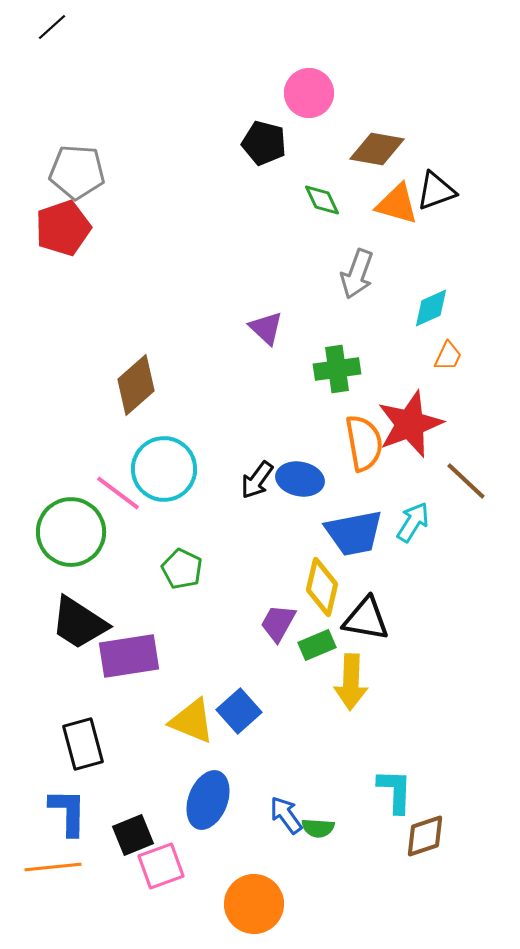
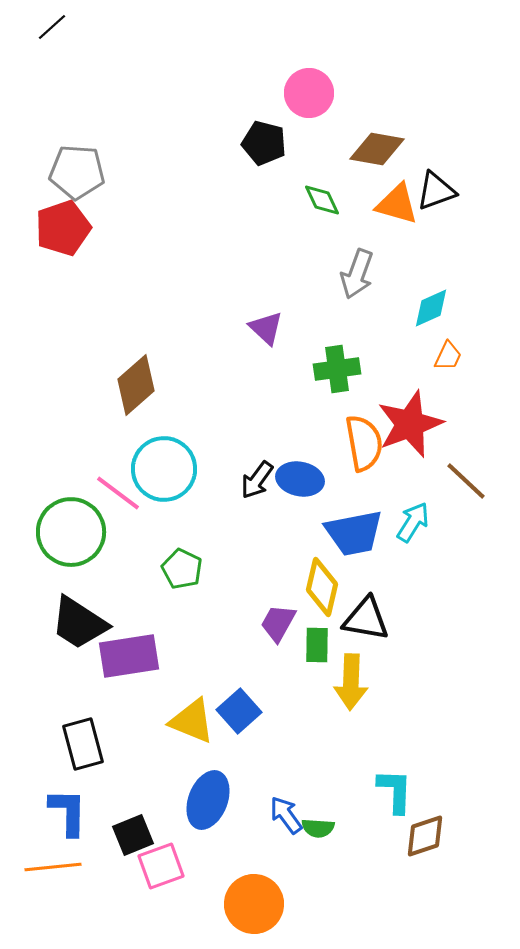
green rectangle at (317, 645): rotated 66 degrees counterclockwise
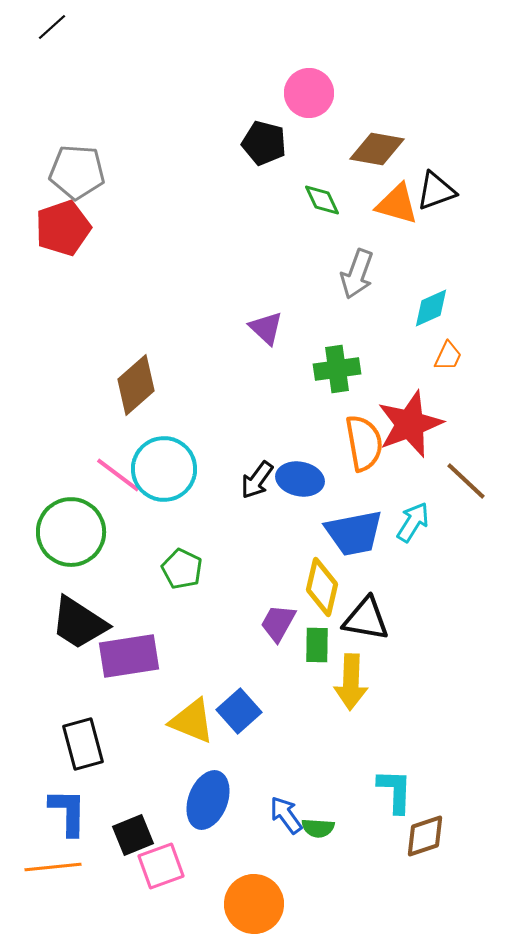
pink line at (118, 493): moved 18 px up
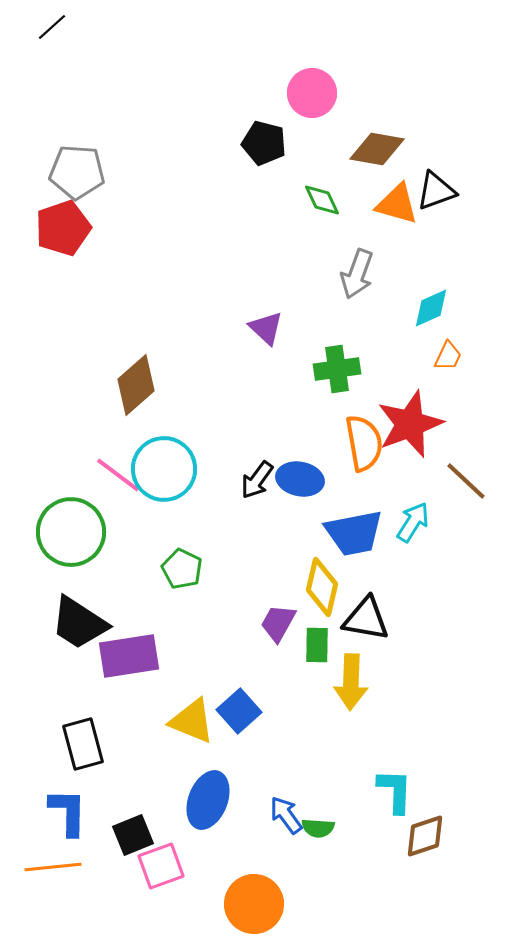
pink circle at (309, 93): moved 3 px right
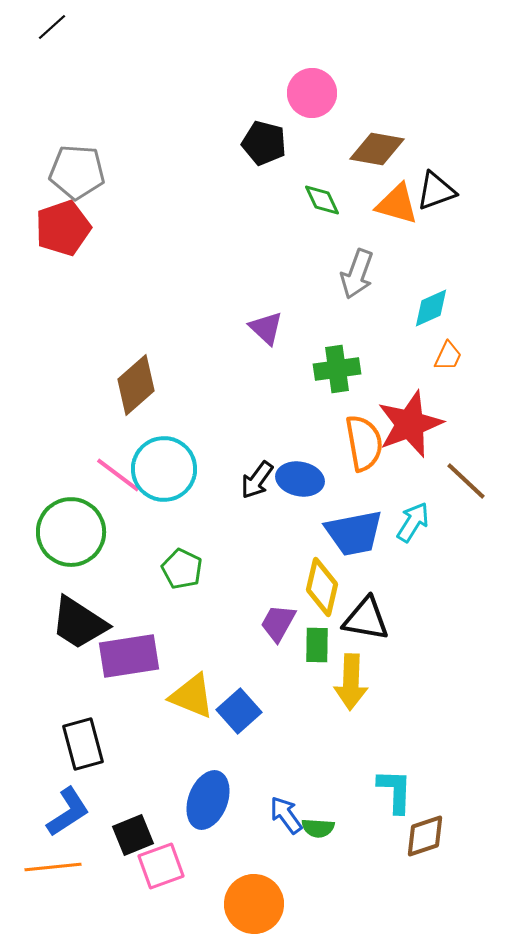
yellow triangle at (192, 721): moved 25 px up
blue L-shape at (68, 812): rotated 56 degrees clockwise
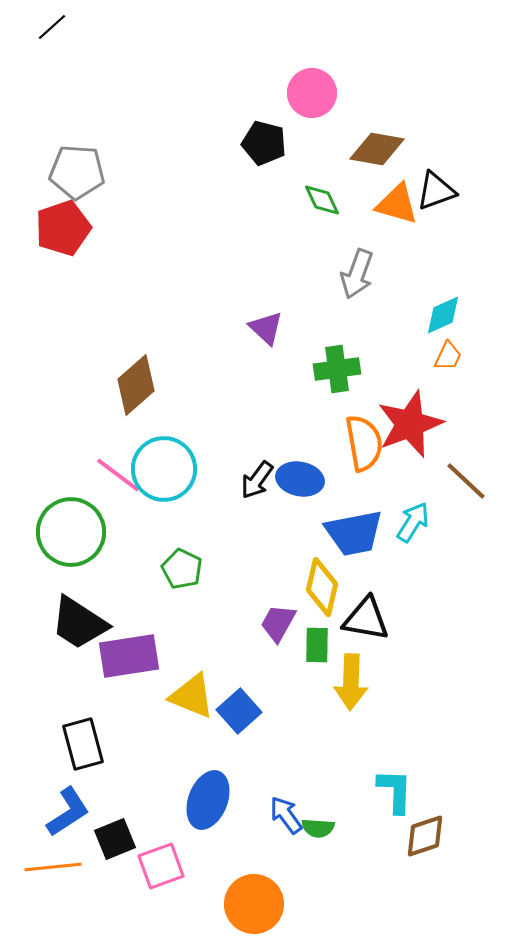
cyan diamond at (431, 308): moved 12 px right, 7 px down
black square at (133, 835): moved 18 px left, 4 px down
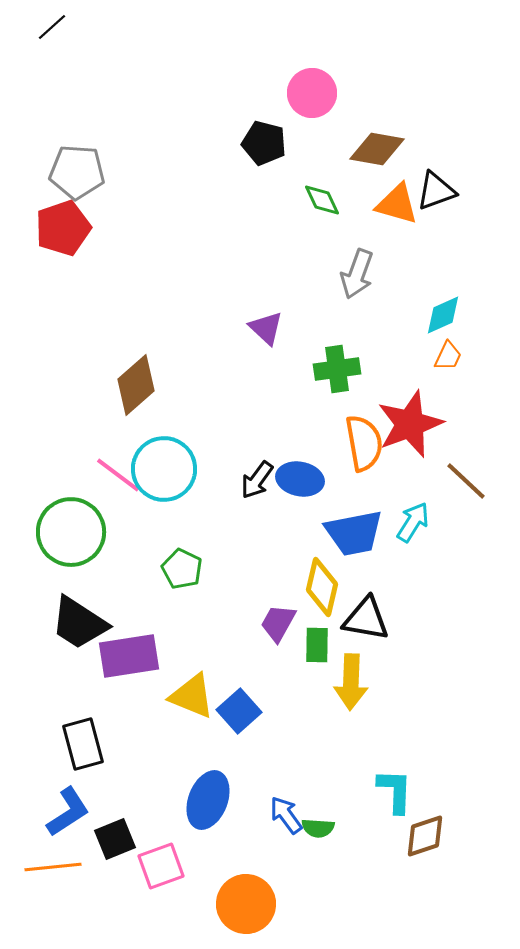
orange circle at (254, 904): moved 8 px left
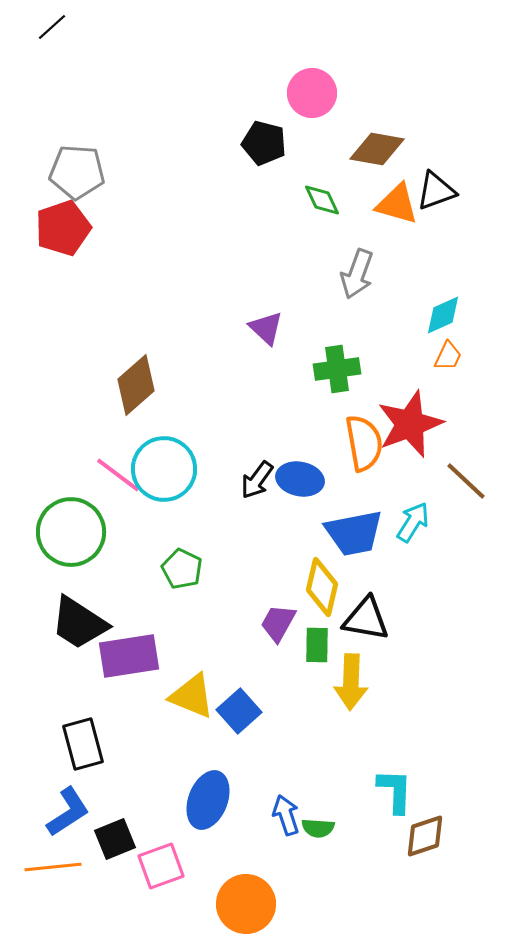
blue arrow at (286, 815): rotated 18 degrees clockwise
